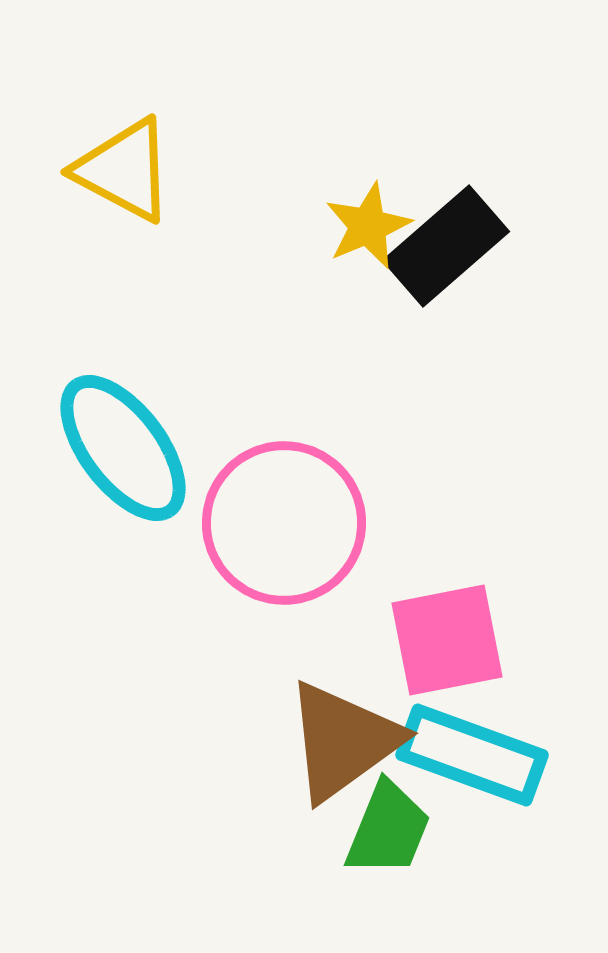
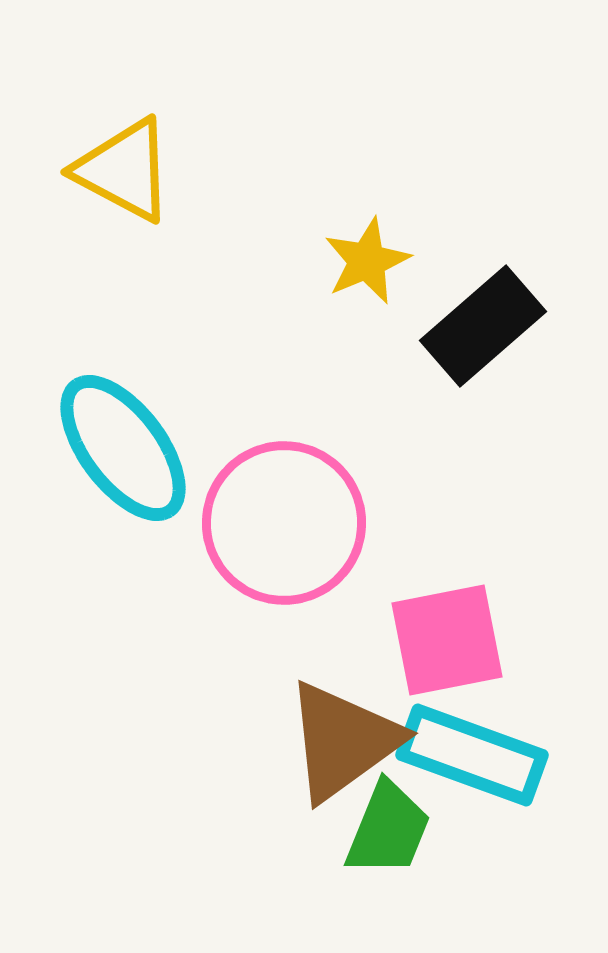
yellow star: moved 1 px left, 35 px down
black rectangle: moved 37 px right, 80 px down
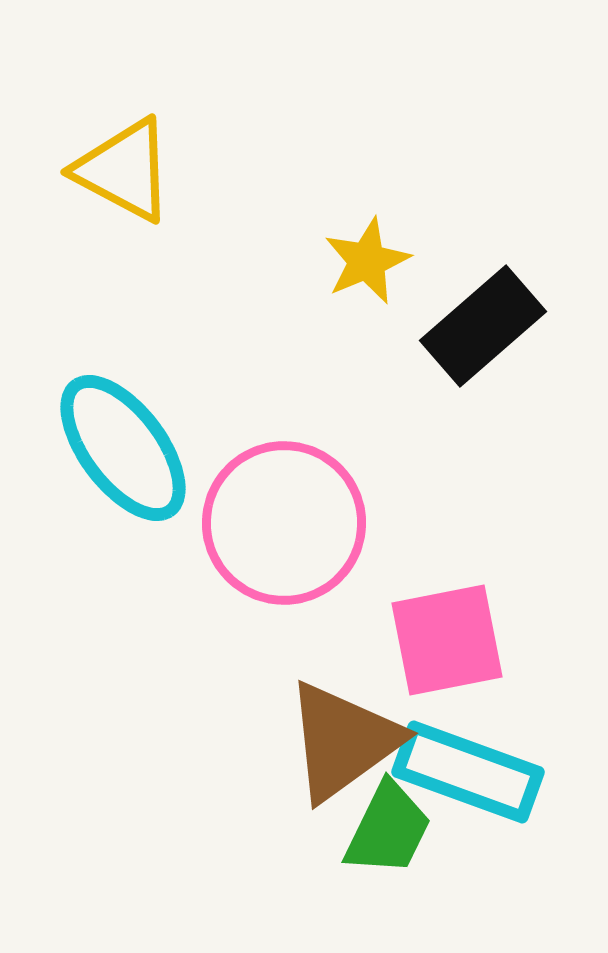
cyan rectangle: moved 4 px left, 17 px down
green trapezoid: rotated 4 degrees clockwise
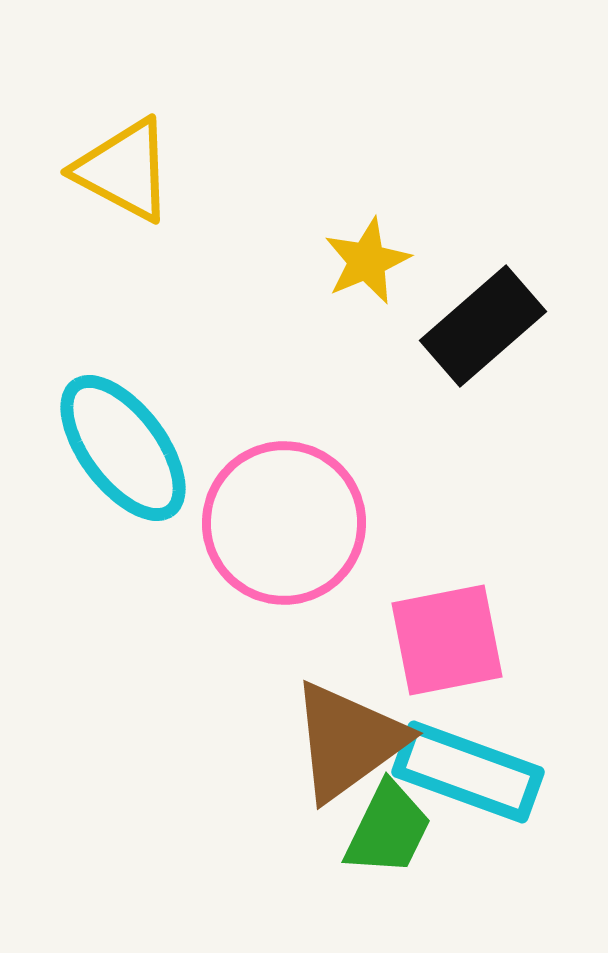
brown triangle: moved 5 px right
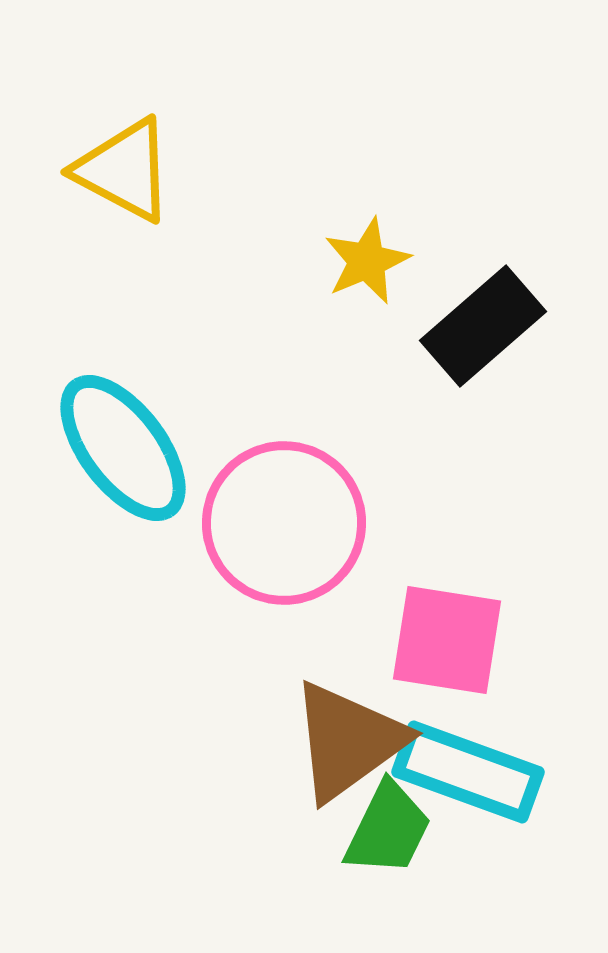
pink square: rotated 20 degrees clockwise
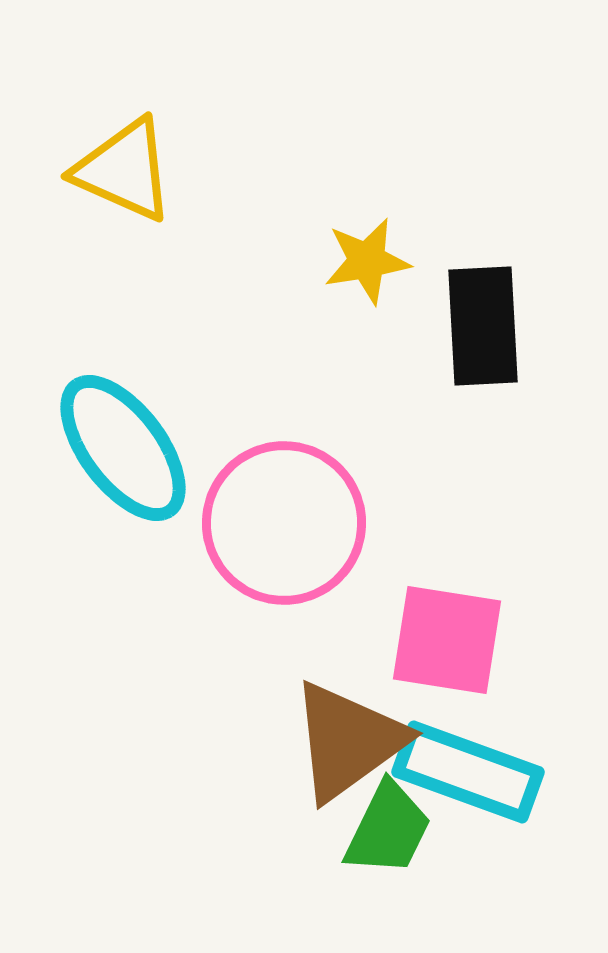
yellow triangle: rotated 4 degrees counterclockwise
yellow star: rotated 14 degrees clockwise
black rectangle: rotated 52 degrees counterclockwise
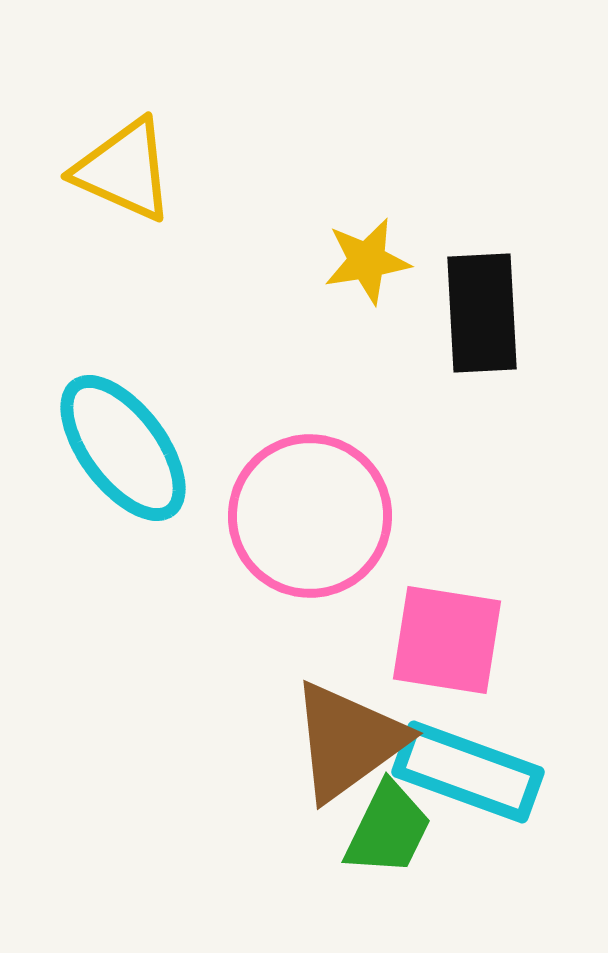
black rectangle: moved 1 px left, 13 px up
pink circle: moved 26 px right, 7 px up
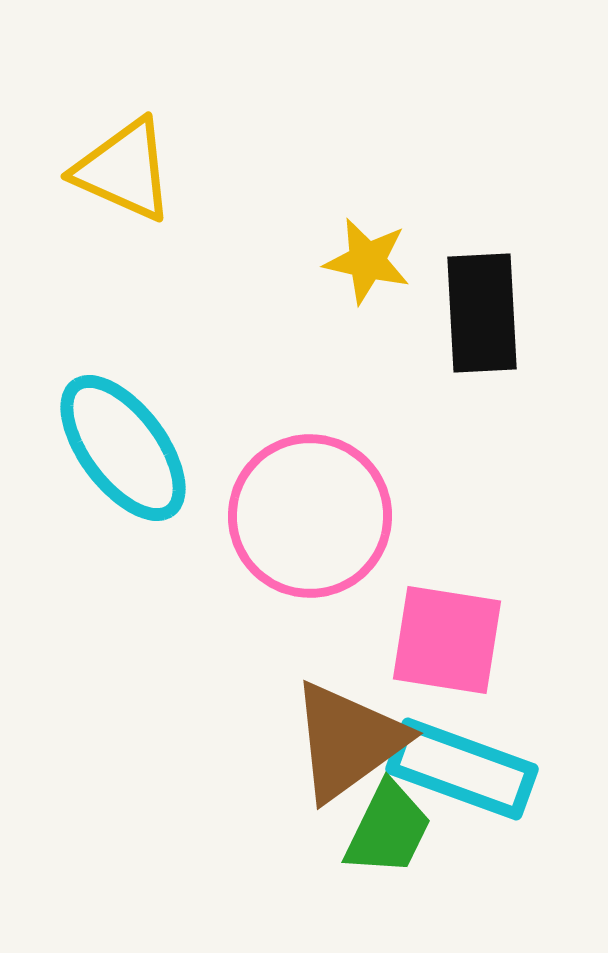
yellow star: rotated 22 degrees clockwise
cyan rectangle: moved 6 px left, 3 px up
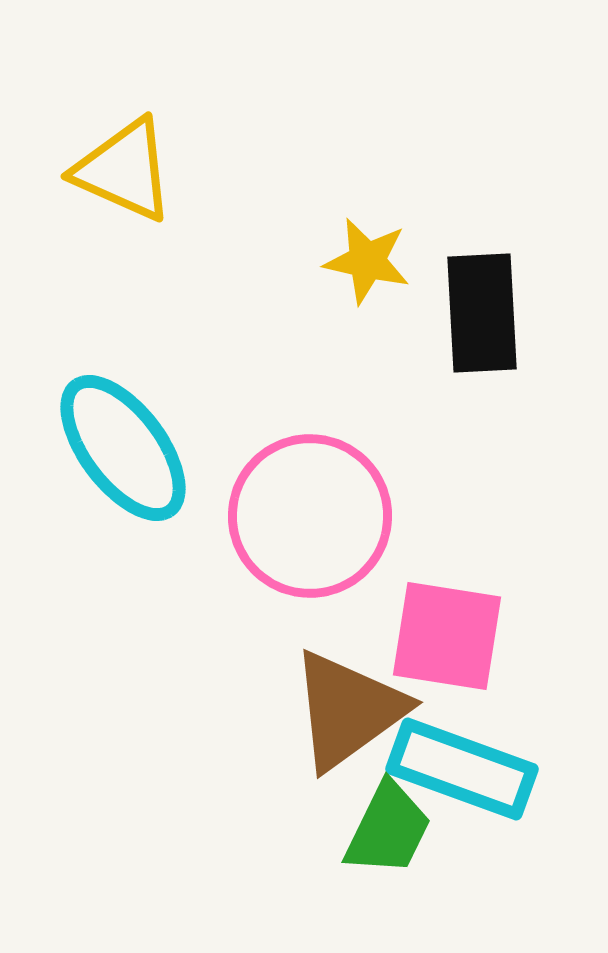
pink square: moved 4 px up
brown triangle: moved 31 px up
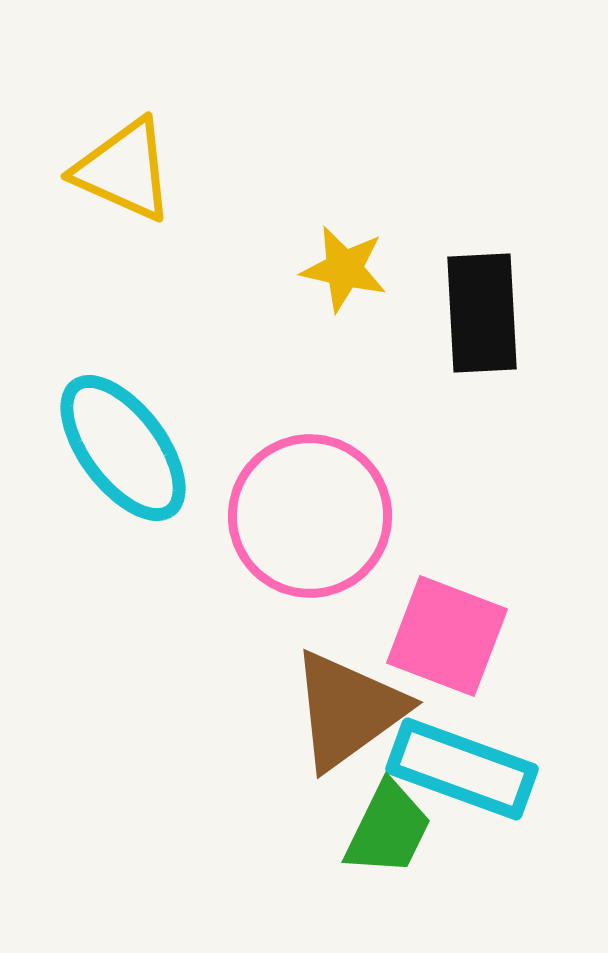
yellow star: moved 23 px left, 8 px down
pink square: rotated 12 degrees clockwise
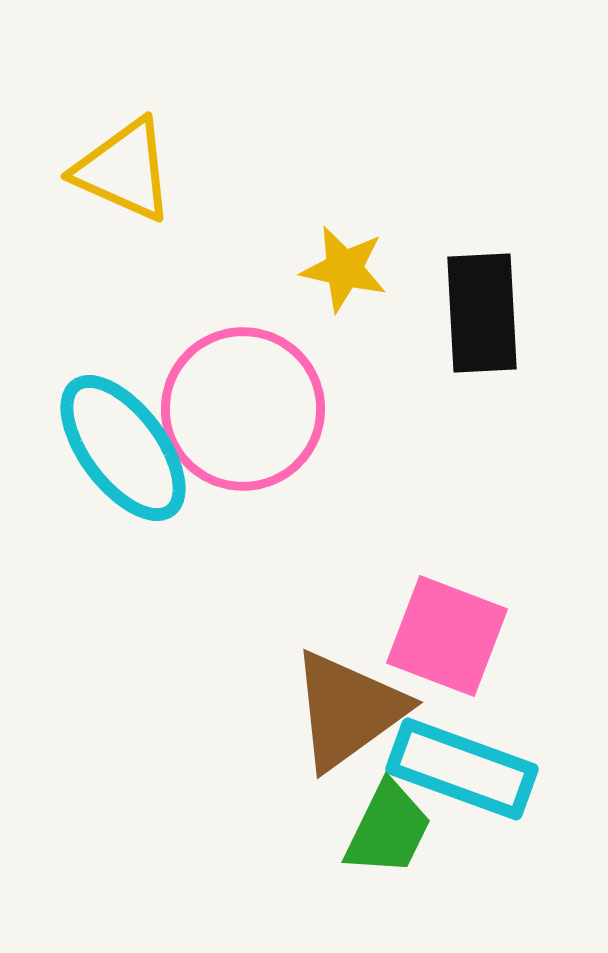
pink circle: moved 67 px left, 107 px up
